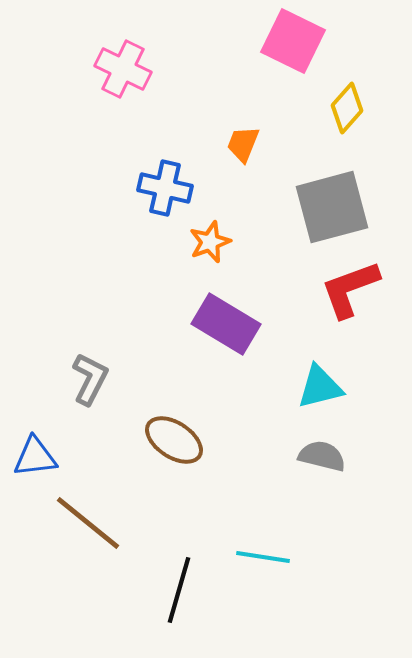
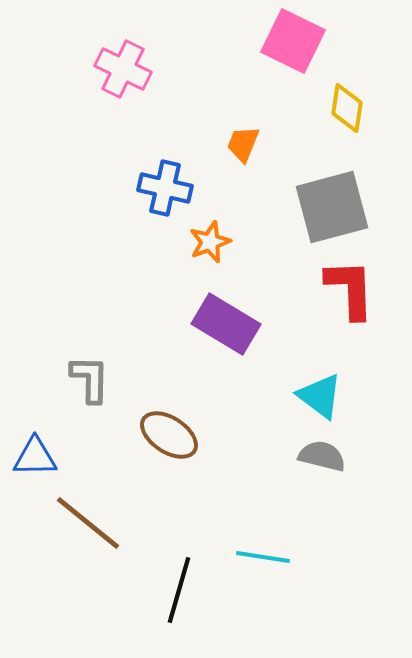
yellow diamond: rotated 33 degrees counterclockwise
red L-shape: rotated 108 degrees clockwise
gray L-shape: rotated 26 degrees counterclockwise
cyan triangle: moved 9 px down; rotated 51 degrees clockwise
brown ellipse: moved 5 px left, 5 px up
blue triangle: rotated 6 degrees clockwise
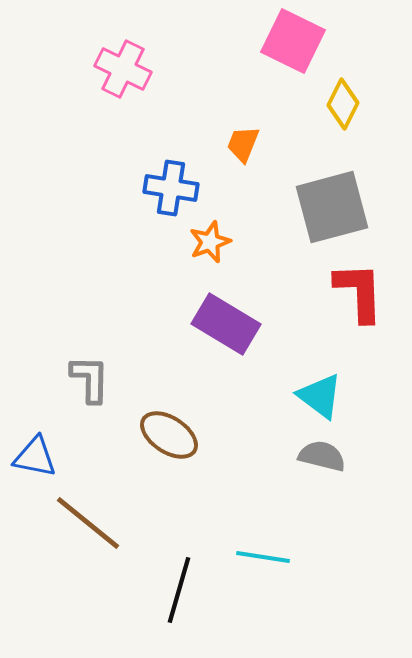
yellow diamond: moved 4 px left, 4 px up; rotated 18 degrees clockwise
blue cross: moved 6 px right; rotated 4 degrees counterclockwise
red L-shape: moved 9 px right, 3 px down
blue triangle: rotated 12 degrees clockwise
